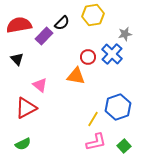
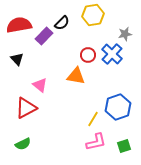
red circle: moved 2 px up
green square: rotated 24 degrees clockwise
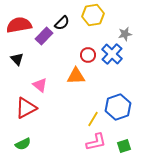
orange triangle: rotated 12 degrees counterclockwise
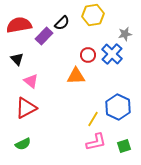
pink triangle: moved 9 px left, 4 px up
blue hexagon: rotated 15 degrees counterclockwise
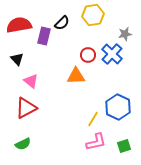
purple rectangle: rotated 30 degrees counterclockwise
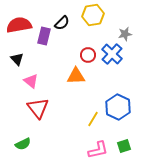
red triangle: moved 12 px right; rotated 40 degrees counterclockwise
pink L-shape: moved 2 px right, 8 px down
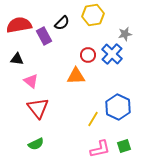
purple rectangle: rotated 42 degrees counterclockwise
black triangle: rotated 40 degrees counterclockwise
green semicircle: moved 13 px right
pink L-shape: moved 2 px right, 1 px up
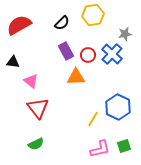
red semicircle: rotated 20 degrees counterclockwise
purple rectangle: moved 22 px right, 15 px down
black triangle: moved 4 px left, 3 px down
orange triangle: moved 1 px down
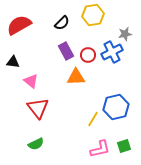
blue cross: moved 2 px up; rotated 20 degrees clockwise
blue hexagon: moved 2 px left; rotated 20 degrees clockwise
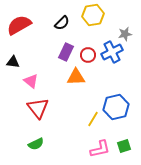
purple rectangle: moved 1 px down; rotated 54 degrees clockwise
